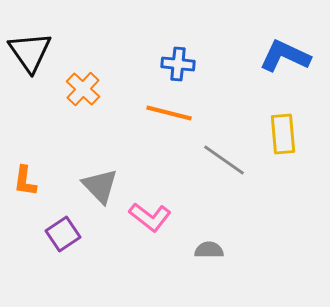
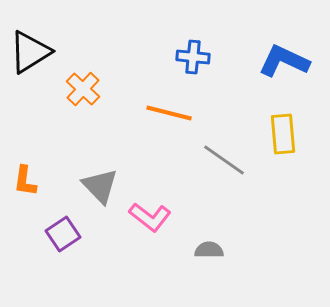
black triangle: rotated 33 degrees clockwise
blue L-shape: moved 1 px left, 5 px down
blue cross: moved 15 px right, 7 px up
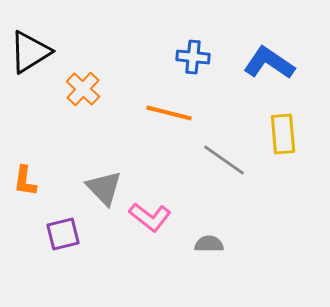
blue L-shape: moved 15 px left, 2 px down; rotated 9 degrees clockwise
gray triangle: moved 4 px right, 2 px down
purple square: rotated 20 degrees clockwise
gray semicircle: moved 6 px up
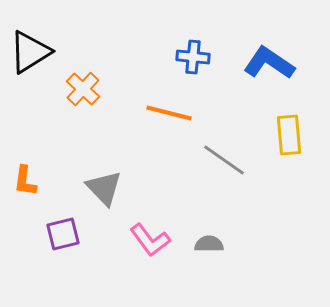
yellow rectangle: moved 6 px right, 1 px down
pink L-shape: moved 23 px down; rotated 15 degrees clockwise
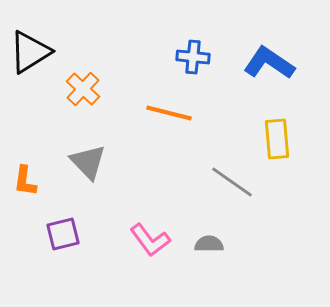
yellow rectangle: moved 12 px left, 4 px down
gray line: moved 8 px right, 22 px down
gray triangle: moved 16 px left, 26 px up
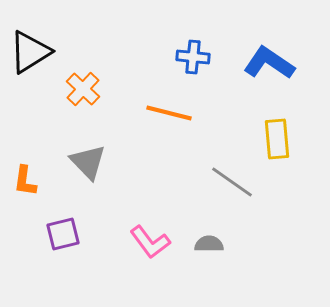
pink L-shape: moved 2 px down
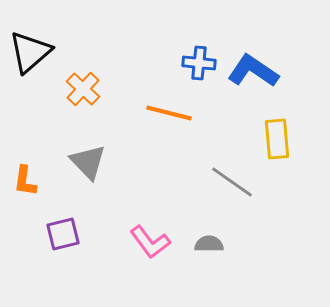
black triangle: rotated 9 degrees counterclockwise
blue cross: moved 6 px right, 6 px down
blue L-shape: moved 16 px left, 8 px down
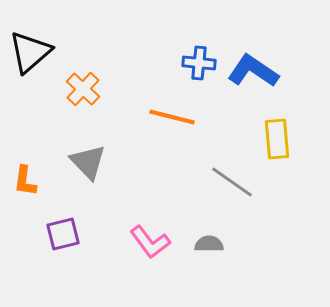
orange line: moved 3 px right, 4 px down
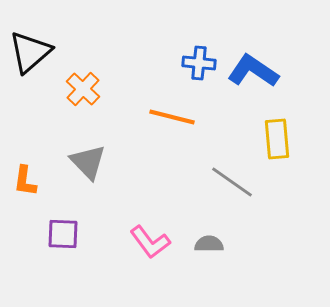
purple square: rotated 16 degrees clockwise
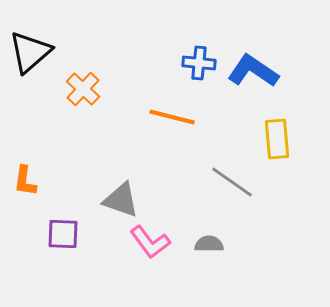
gray triangle: moved 33 px right, 38 px down; rotated 27 degrees counterclockwise
